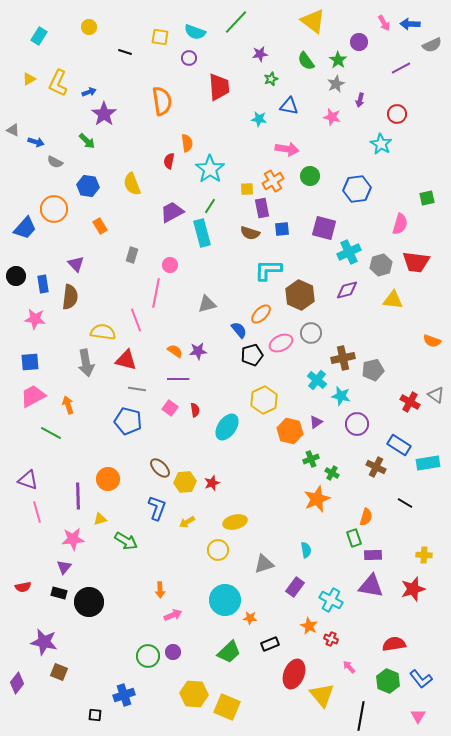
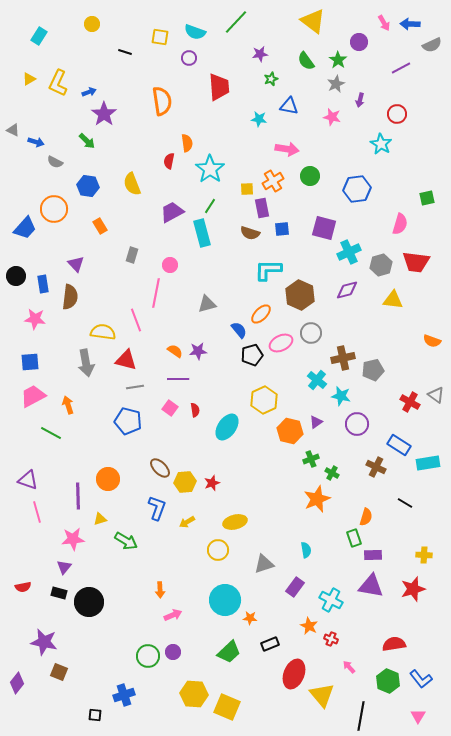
yellow circle at (89, 27): moved 3 px right, 3 px up
gray line at (137, 389): moved 2 px left, 2 px up; rotated 18 degrees counterclockwise
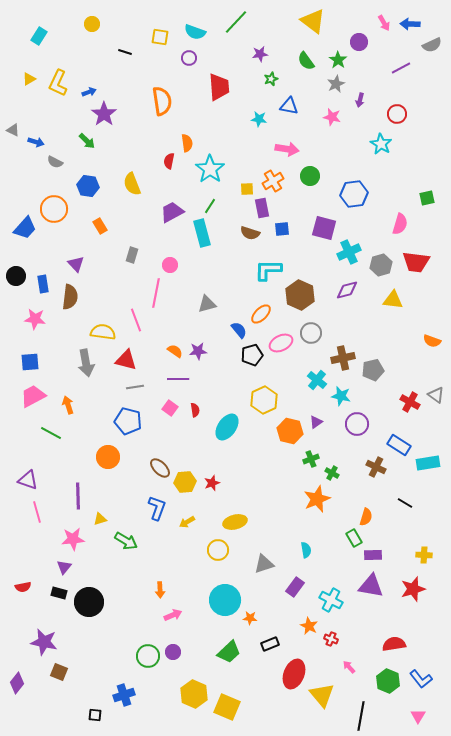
blue hexagon at (357, 189): moved 3 px left, 5 px down
orange circle at (108, 479): moved 22 px up
green rectangle at (354, 538): rotated 12 degrees counterclockwise
yellow hexagon at (194, 694): rotated 20 degrees clockwise
